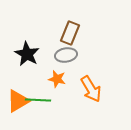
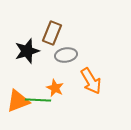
brown rectangle: moved 18 px left
black star: moved 3 px up; rotated 25 degrees clockwise
orange star: moved 2 px left, 9 px down; rotated 12 degrees clockwise
orange arrow: moved 8 px up
orange triangle: rotated 10 degrees clockwise
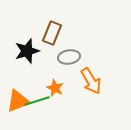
gray ellipse: moved 3 px right, 2 px down
green line: moved 1 px left, 1 px down; rotated 20 degrees counterclockwise
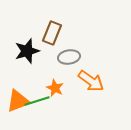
orange arrow: rotated 24 degrees counterclockwise
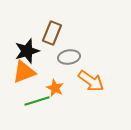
orange triangle: moved 6 px right, 29 px up
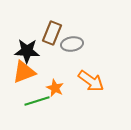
black star: rotated 20 degrees clockwise
gray ellipse: moved 3 px right, 13 px up
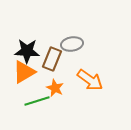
brown rectangle: moved 26 px down
orange triangle: rotated 10 degrees counterclockwise
orange arrow: moved 1 px left, 1 px up
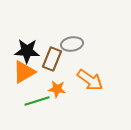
orange star: moved 2 px right, 1 px down; rotated 18 degrees counterclockwise
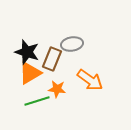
black star: moved 1 px down; rotated 15 degrees clockwise
orange triangle: moved 6 px right, 1 px down
